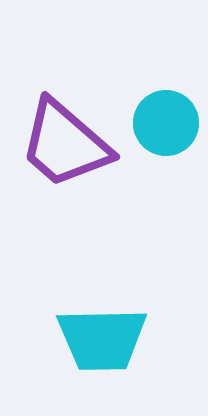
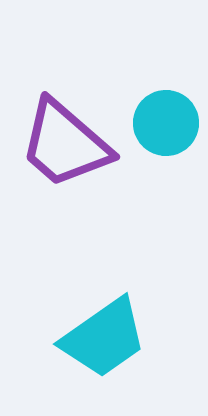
cyan trapezoid: moved 2 px right, 1 px up; rotated 34 degrees counterclockwise
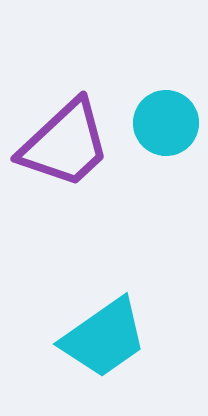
purple trapezoid: rotated 84 degrees counterclockwise
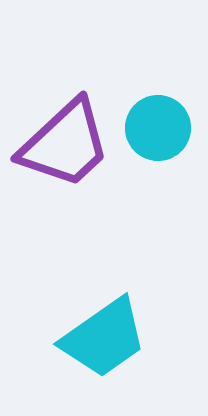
cyan circle: moved 8 px left, 5 px down
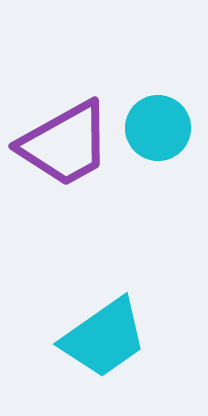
purple trapezoid: rotated 14 degrees clockwise
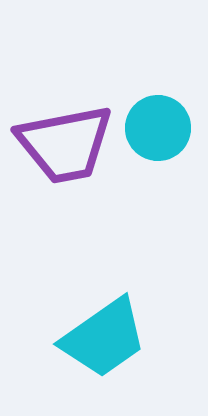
purple trapezoid: rotated 18 degrees clockwise
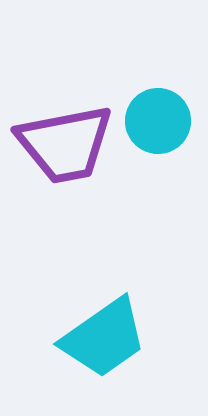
cyan circle: moved 7 px up
